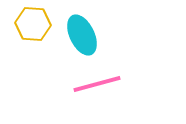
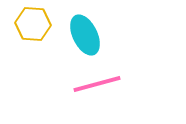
cyan ellipse: moved 3 px right
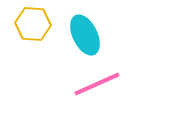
pink line: rotated 9 degrees counterclockwise
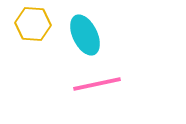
pink line: rotated 12 degrees clockwise
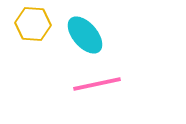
cyan ellipse: rotated 15 degrees counterclockwise
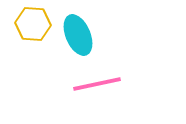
cyan ellipse: moved 7 px left; rotated 18 degrees clockwise
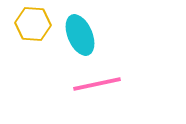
cyan ellipse: moved 2 px right
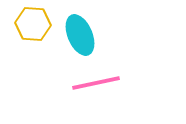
pink line: moved 1 px left, 1 px up
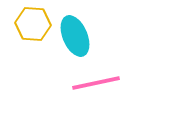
cyan ellipse: moved 5 px left, 1 px down
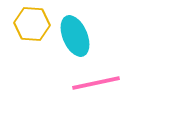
yellow hexagon: moved 1 px left
